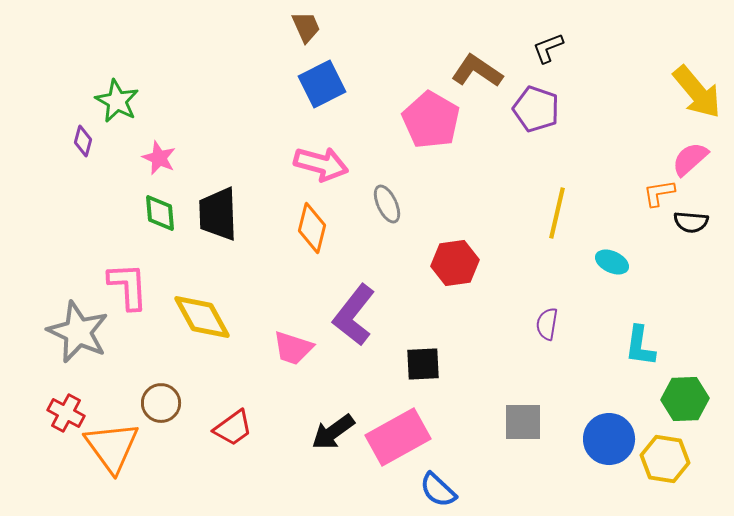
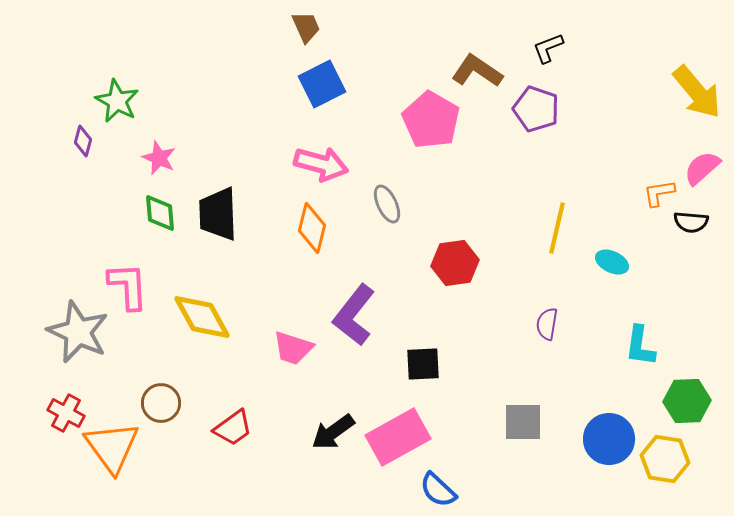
pink semicircle: moved 12 px right, 9 px down
yellow line: moved 15 px down
green hexagon: moved 2 px right, 2 px down
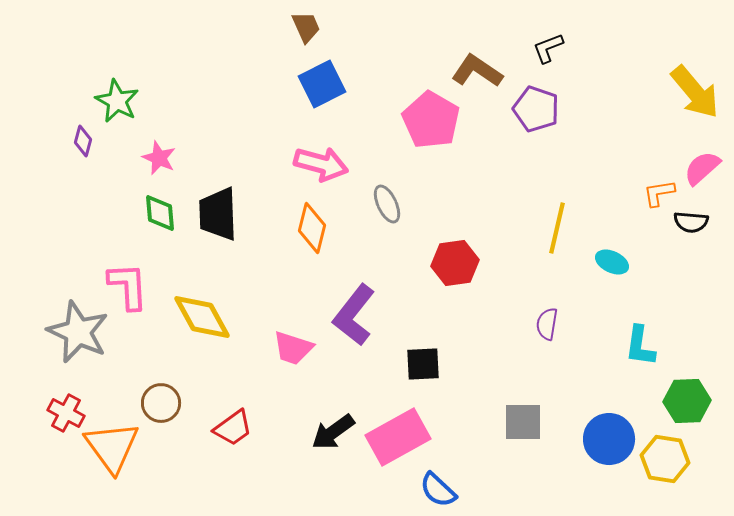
yellow arrow: moved 2 px left
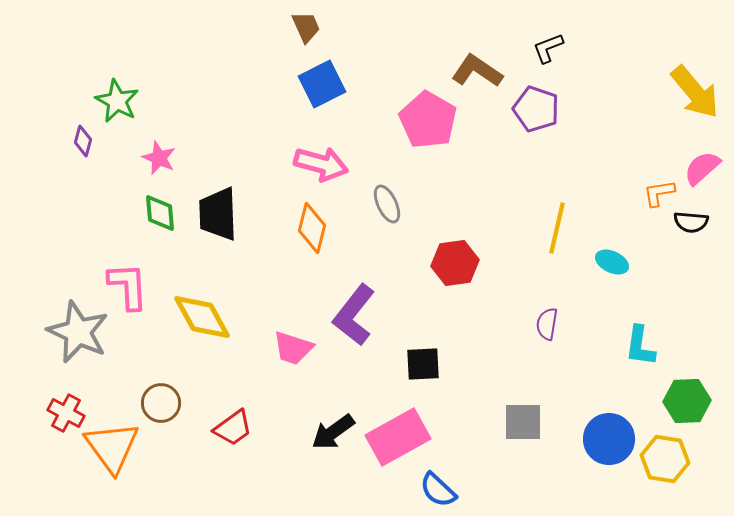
pink pentagon: moved 3 px left
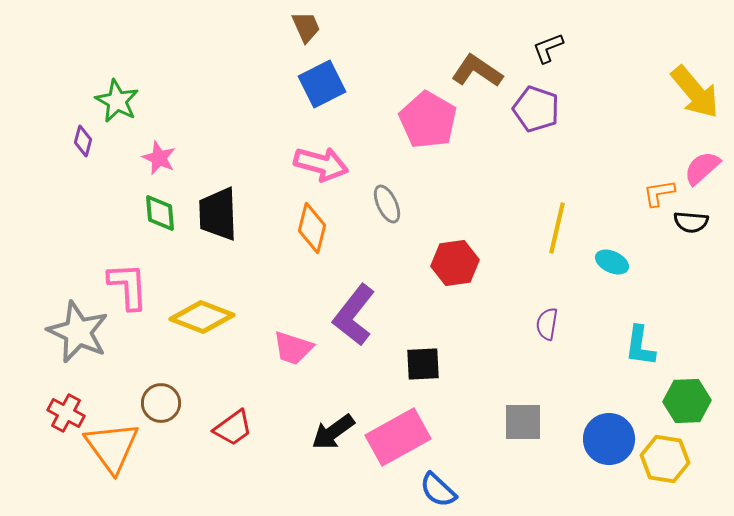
yellow diamond: rotated 40 degrees counterclockwise
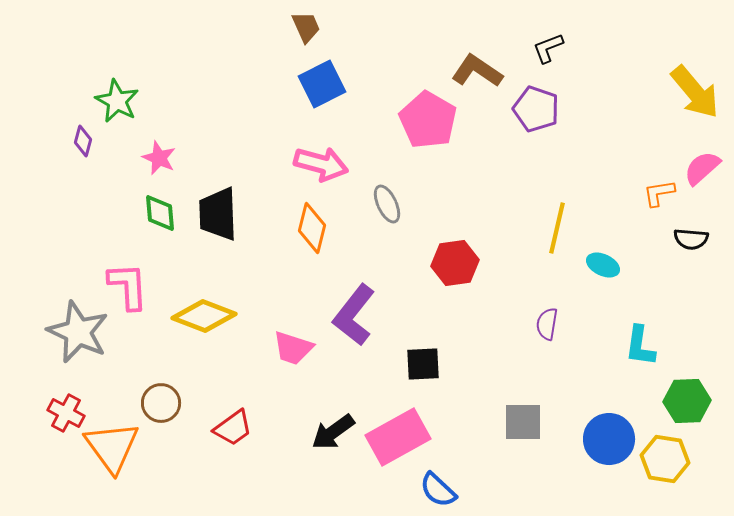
black semicircle: moved 17 px down
cyan ellipse: moved 9 px left, 3 px down
yellow diamond: moved 2 px right, 1 px up
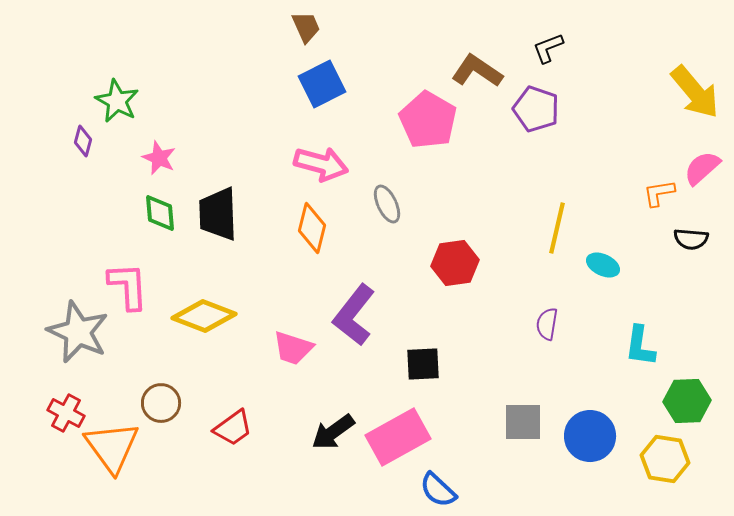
blue circle: moved 19 px left, 3 px up
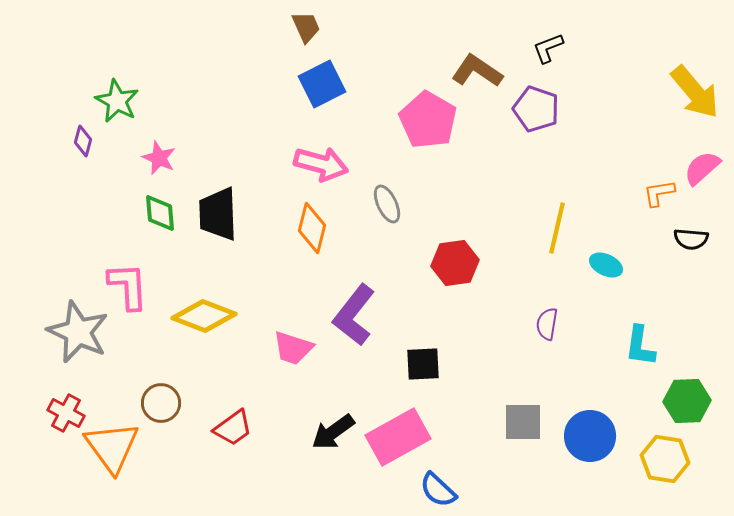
cyan ellipse: moved 3 px right
